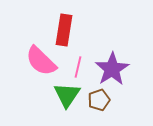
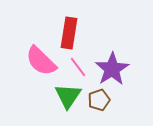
red rectangle: moved 5 px right, 3 px down
pink line: rotated 50 degrees counterclockwise
green triangle: moved 1 px right, 1 px down
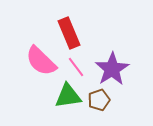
red rectangle: rotated 32 degrees counterclockwise
pink line: moved 2 px left
green triangle: rotated 48 degrees clockwise
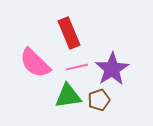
pink semicircle: moved 6 px left, 2 px down
pink line: moved 1 px right; rotated 65 degrees counterclockwise
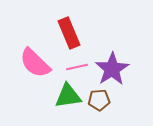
brown pentagon: rotated 15 degrees clockwise
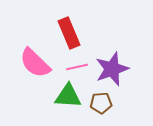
purple star: rotated 12 degrees clockwise
green triangle: rotated 12 degrees clockwise
brown pentagon: moved 2 px right, 3 px down
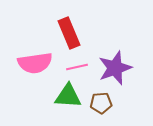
pink semicircle: rotated 52 degrees counterclockwise
purple star: moved 3 px right, 1 px up
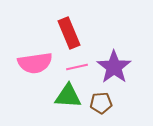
purple star: moved 1 px left, 1 px up; rotated 16 degrees counterclockwise
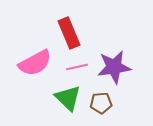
pink semicircle: rotated 20 degrees counterclockwise
purple star: rotated 28 degrees clockwise
green triangle: moved 2 px down; rotated 40 degrees clockwise
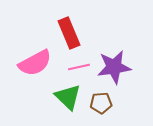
pink line: moved 2 px right
green triangle: moved 1 px up
